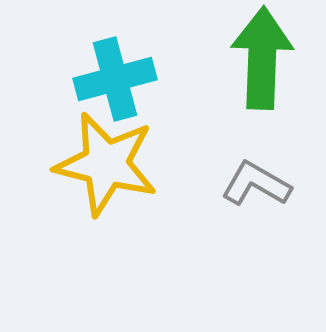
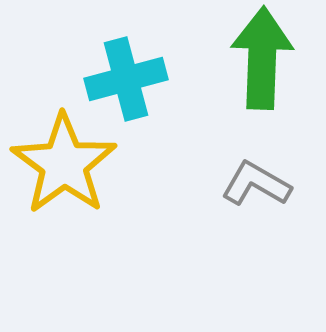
cyan cross: moved 11 px right
yellow star: moved 42 px left; rotated 22 degrees clockwise
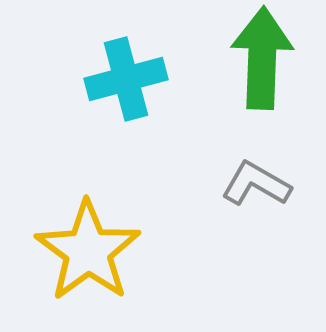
yellow star: moved 24 px right, 87 px down
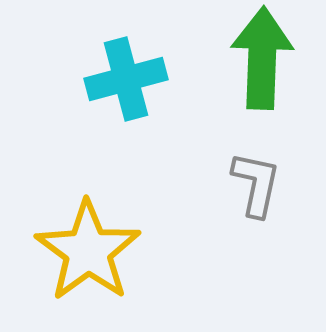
gray L-shape: rotated 72 degrees clockwise
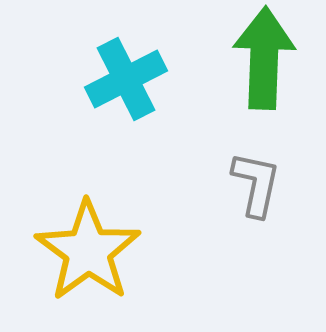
green arrow: moved 2 px right
cyan cross: rotated 12 degrees counterclockwise
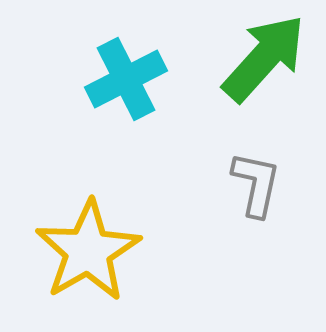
green arrow: rotated 40 degrees clockwise
yellow star: rotated 6 degrees clockwise
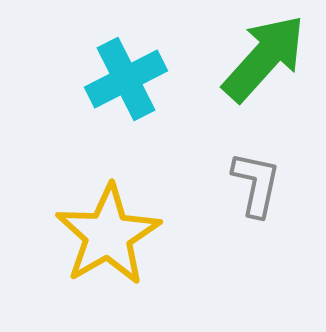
yellow star: moved 20 px right, 16 px up
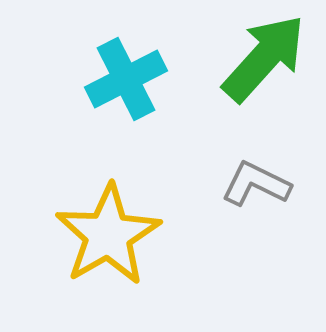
gray L-shape: rotated 76 degrees counterclockwise
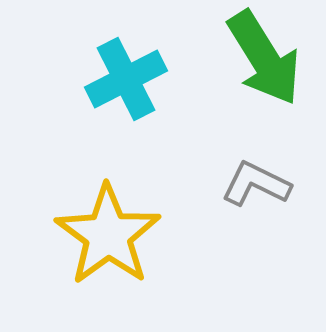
green arrow: rotated 106 degrees clockwise
yellow star: rotated 6 degrees counterclockwise
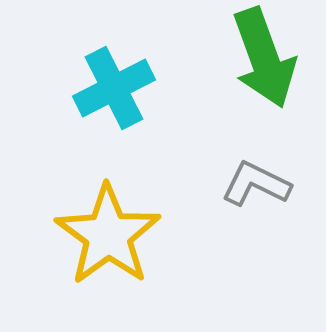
green arrow: rotated 12 degrees clockwise
cyan cross: moved 12 px left, 9 px down
